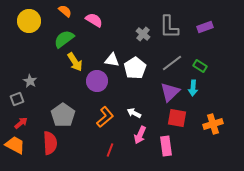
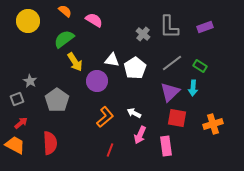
yellow circle: moved 1 px left
gray pentagon: moved 6 px left, 15 px up
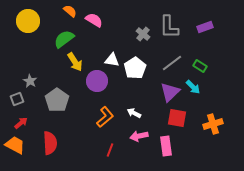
orange semicircle: moved 5 px right
cyan arrow: moved 1 px up; rotated 49 degrees counterclockwise
pink arrow: moved 1 px left, 1 px down; rotated 54 degrees clockwise
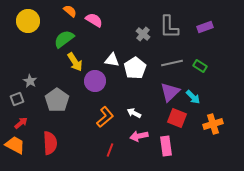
gray line: rotated 25 degrees clockwise
purple circle: moved 2 px left
cyan arrow: moved 10 px down
red square: rotated 12 degrees clockwise
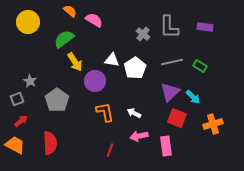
yellow circle: moved 1 px down
purple rectangle: rotated 28 degrees clockwise
gray line: moved 1 px up
orange L-shape: moved 5 px up; rotated 60 degrees counterclockwise
red arrow: moved 2 px up
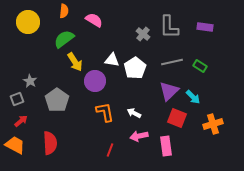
orange semicircle: moved 6 px left; rotated 56 degrees clockwise
purple triangle: moved 1 px left, 1 px up
